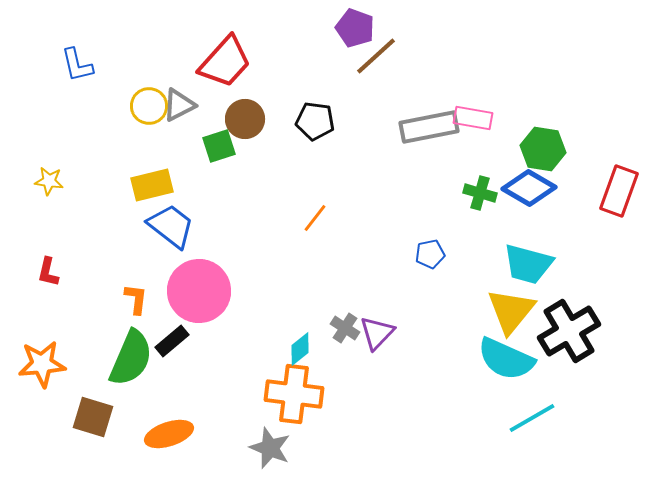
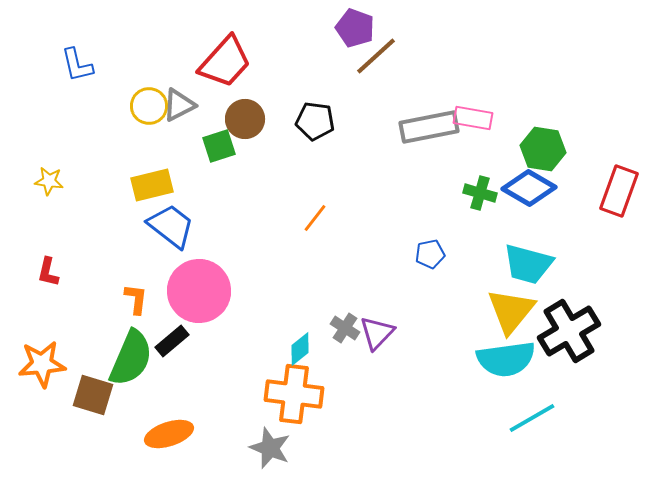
cyan semicircle: rotated 32 degrees counterclockwise
brown square: moved 22 px up
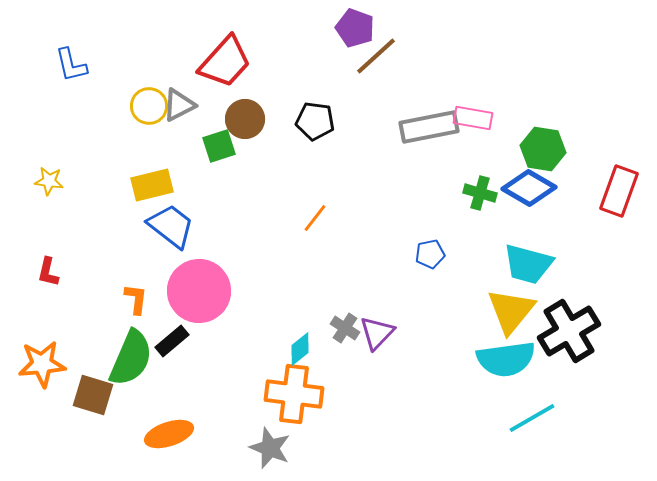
blue L-shape: moved 6 px left
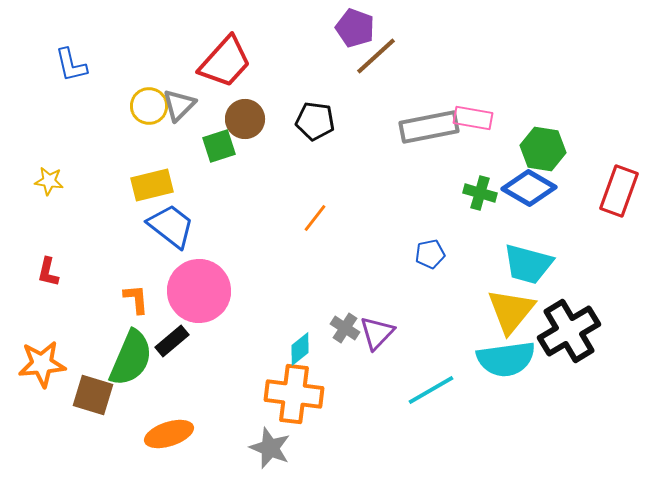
gray triangle: rotated 18 degrees counterclockwise
orange L-shape: rotated 12 degrees counterclockwise
cyan line: moved 101 px left, 28 px up
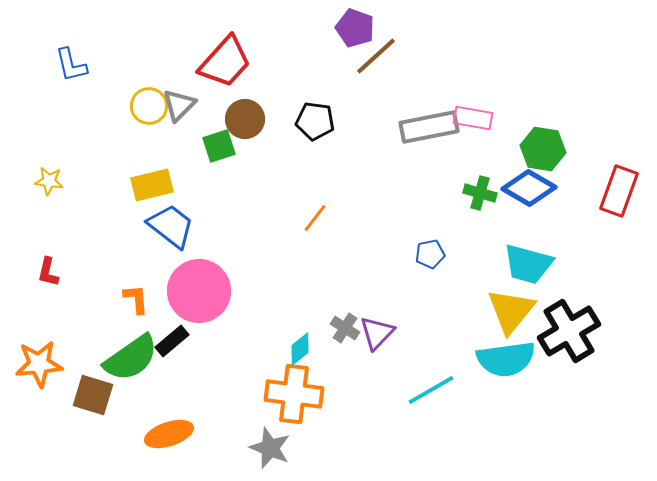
green semicircle: rotated 32 degrees clockwise
orange star: moved 3 px left
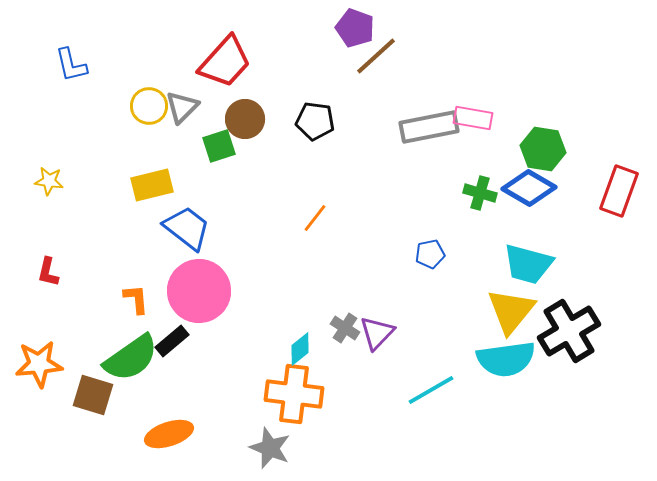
gray triangle: moved 3 px right, 2 px down
blue trapezoid: moved 16 px right, 2 px down
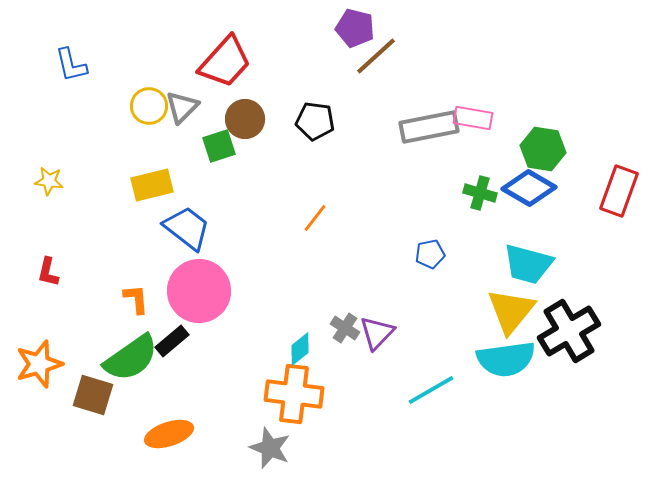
purple pentagon: rotated 6 degrees counterclockwise
orange star: rotated 12 degrees counterclockwise
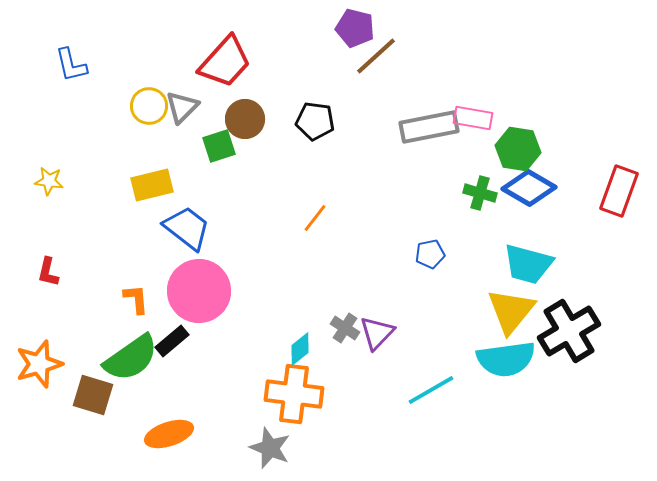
green hexagon: moved 25 px left
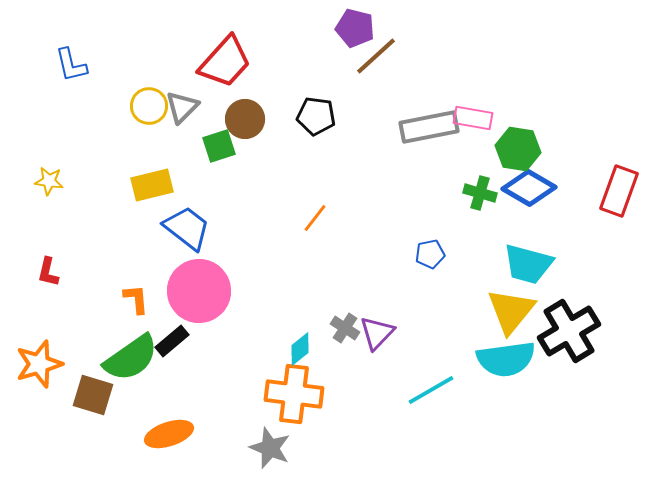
black pentagon: moved 1 px right, 5 px up
